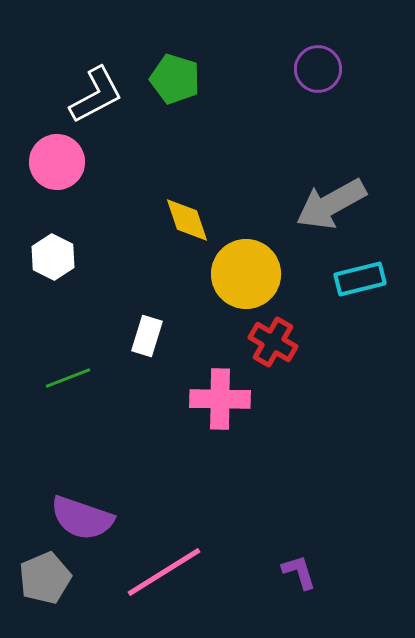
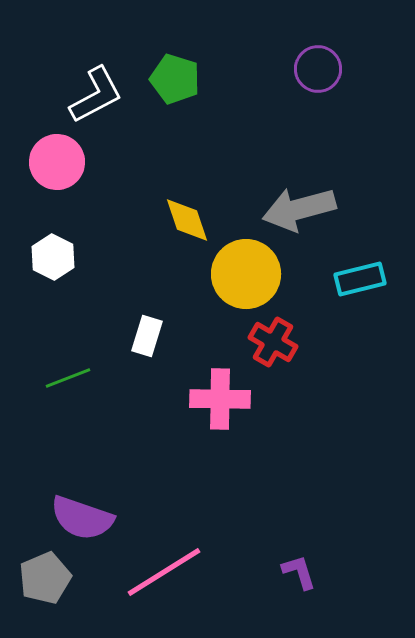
gray arrow: moved 32 px left, 5 px down; rotated 14 degrees clockwise
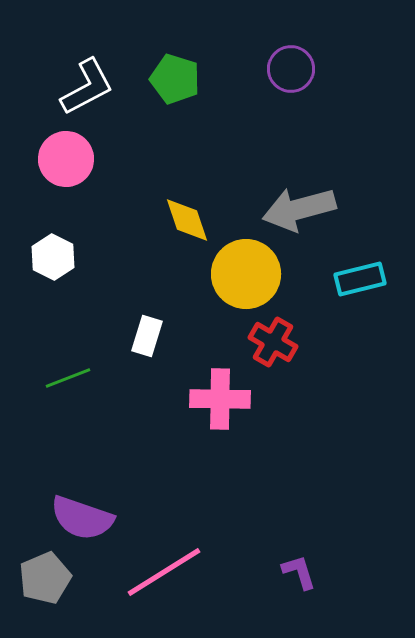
purple circle: moved 27 px left
white L-shape: moved 9 px left, 8 px up
pink circle: moved 9 px right, 3 px up
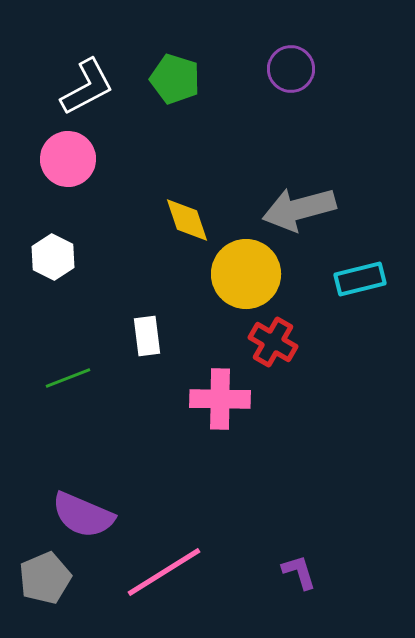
pink circle: moved 2 px right
white rectangle: rotated 24 degrees counterclockwise
purple semicircle: moved 1 px right, 3 px up; rotated 4 degrees clockwise
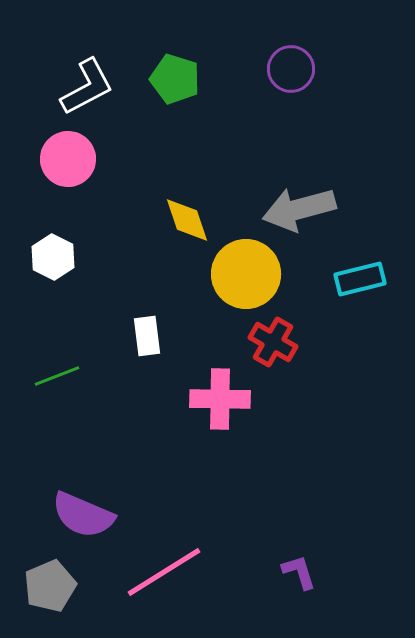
green line: moved 11 px left, 2 px up
gray pentagon: moved 5 px right, 8 px down
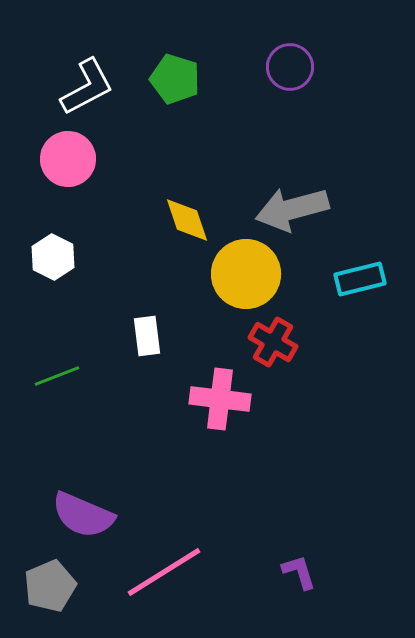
purple circle: moved 1 px left, 2 px up
gray arrow: moved 7 px left
pink cross: rotated 6 degrees clockwise
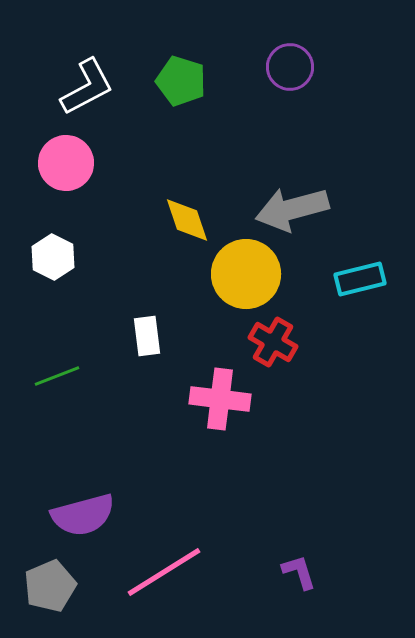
green pentagon: moved 6 px right, 2 px down
pink circle: moved 2 px left, 4 px down
purple semicircle: rotated 38 degrees counterclockwise
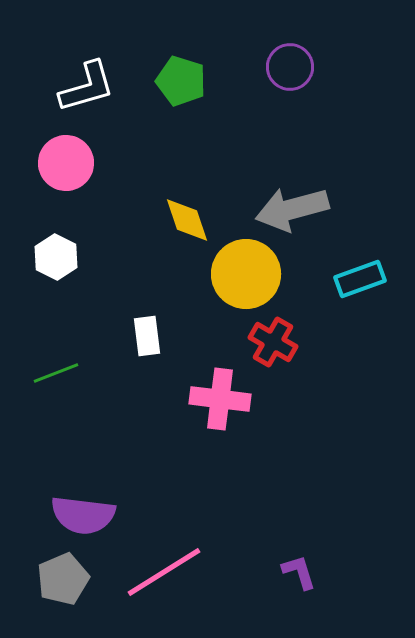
white L-shape: rotated 12 degrees clockwise
white hexagon: moved 3 px right
cyan rectangle: rotated 6 degrees counterclockwise
green line: moved 1 px left, 3 px up
purple semicircle: rotated 22 degrees clockwise
gray pentagon: moved 13 px right, 7 px up
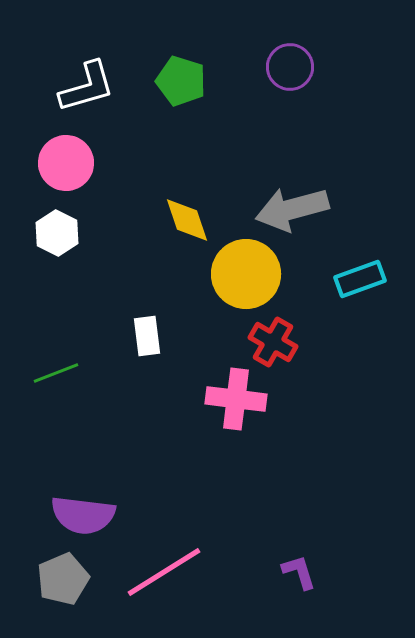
white hexagon: moved 1 px right, 24 px up
pink cross: moved 16 px right
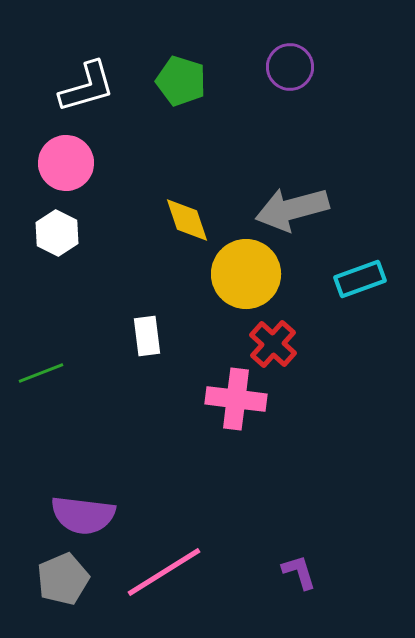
red cross: moved 2 px down; rotated 12 degrees clockwise
green line: moved 15 px left
